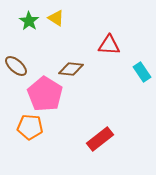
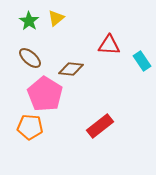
yellow triangle: rotated 48 degrees clockwise
brown ellipse: moved 14 px right, 8 px up
cyan rectangle: moved 11 px up
red rectangle: moved 13 px up
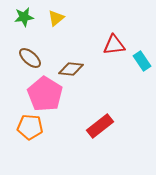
green star: moved 5 px left, 4 px up; rotated 30 degrees clockwise
red triangle: moved 5 px right; rotated 10 degrees counterclockwise
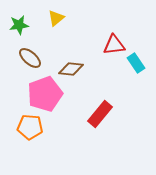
green star: moved 5 px left, 8 px down
cyan rectangle: moved 6 px left, 2 px down
pink pentagon: rotated 20 degrees clockwise
red rectangle: moved 12 px up; rotated 12 degrees counterclockwise
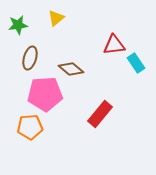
green star: moved 1 px left
brown ellipse: rotated 65 degrees clockwise
brown diamond: rotated 35 degrees clockwise
pink pentagon: rotated 16 degrees clockwise
orange pentagon: rotated 10 degrees counterclockwise
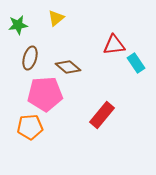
brown diamond: moved 3 px left, 2 px up
red rectangle: moved 2 px right, 1 px down
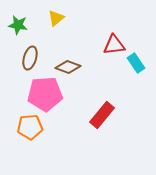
green star: rotated 18 degrees clockwise
brown diamond: rotated 20 degrees counterclockwise
